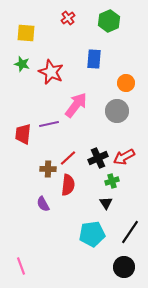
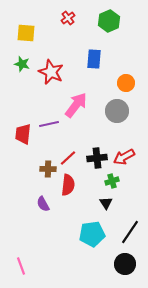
black cross: moved 1 px left; rotated 18 degrees clockwise
black circle: moved 1 px right, 3 px up
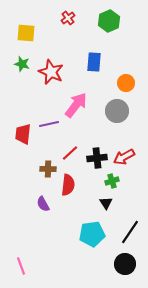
blue rectangle: moved 3 px down
red line: moved 2 px right, 5 px up
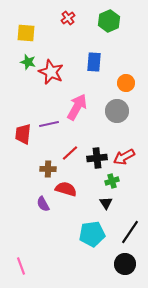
green star: moved 6 px right, 2 px up
pink arrow: moved 1 px right, 2 px down; rotated 8 degrees counterclockwise
red semicircle: moved 2 px left, 4 px down; rotated 80 degrees counterclockwise
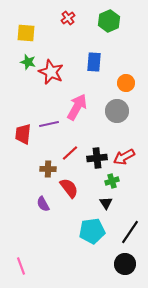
red semicircle: moved 3 px right, 1 px up; rotated 35 degrees clockwise
cyan pentagon: moved 3 px up
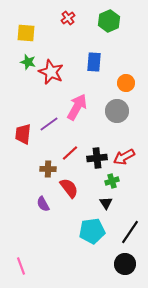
purple line: rotated 24 degrees counterclockwise
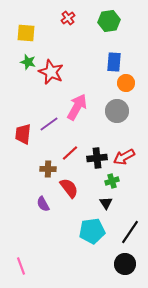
green hexagon: rotated 15 degrees clockwise
blue rectangle: moved 20 px right
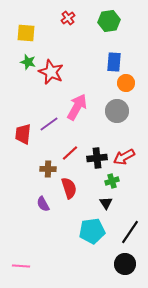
red semicircle: rotated 20 degrees clockwise
pink line: rotated 66 degrees counterclockwise
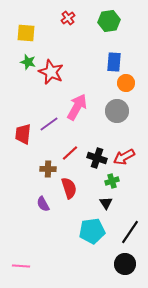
black cross: rotated 24 degrees clockwise
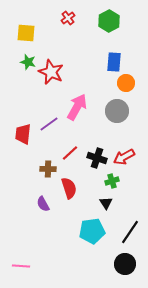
green hexagon: rotated 20 degrees counterclockwise
